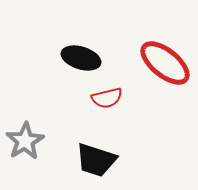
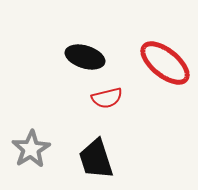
black ellipse: moved 4 px right, 1 px up
gray star: moved 6 px right, 8 px down
black trapezoid: moved 1 px up; rotated 54 degrees clockwise
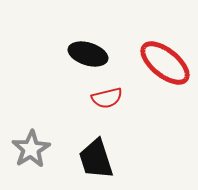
black ellipse: moved 3 px right, 3 px up
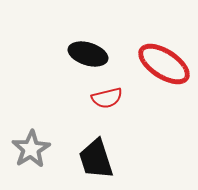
red ellipse: moved 1 px left, 1 px down; rotated 6 degrees counterclockwise
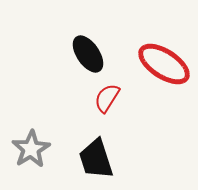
black ellipse: rotated 39 degrees clockwise
red semicircle: rotated 136 degrees clockwise
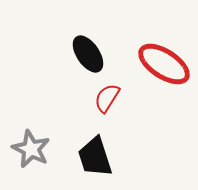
gray star: rotated 15 degrees counterclockwise
black trapezoid: moved 1 px left, 2 px up
